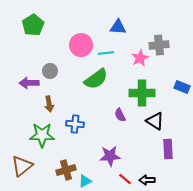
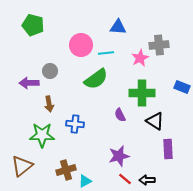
green pentagon: rotated 25 degrees counterclockwise
purple star: moved 9 px right; rotated 10 degrees counterclockwise
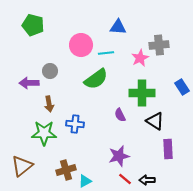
blue rectangle: rotated 35 degrees clockwise
green star: moved 2 px right, 2 px up
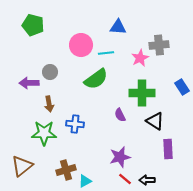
gray circle: moved 1 px down
purple star: moved 1 px right, 1 px down
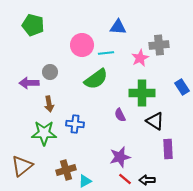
pink circle: moved 1 px right
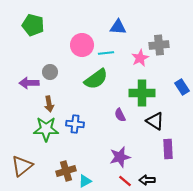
green star: moved 2 px right, 4 px up
brown cross: moved 1 px down
red line: moved 2 px down
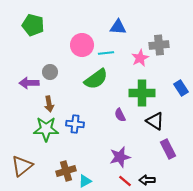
blue rectangle: moved 1 px left, 1 px down
purple rectangle: rotated 24 degrees counterclockwise
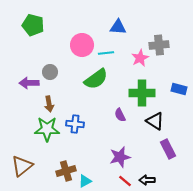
blue rectangle: moved 2 px left, 1 px down; rotated 42 degrees counterclockwise
green star: moved 1 px right
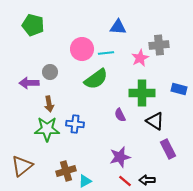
pink circle: moved 4 px down
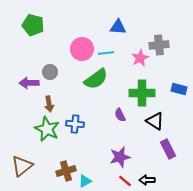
green star: rotated 25 degrees clockwise
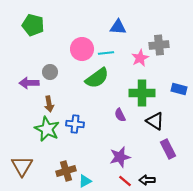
green semicircle: moved 1 px right, 1 px up
brown triangle: rotated 20 degrees counterclockwise
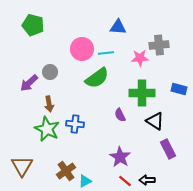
pink star: rotated 24 degrees clockwise
purple arrow: rotated 42 degrees counterclockwise
purple star: rotated 25 degrees counterclockwise
brown cross: rotated 18 degrees counterclockwise
